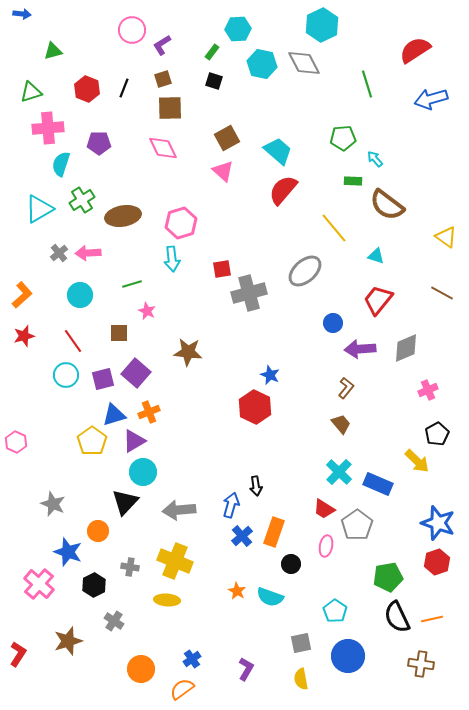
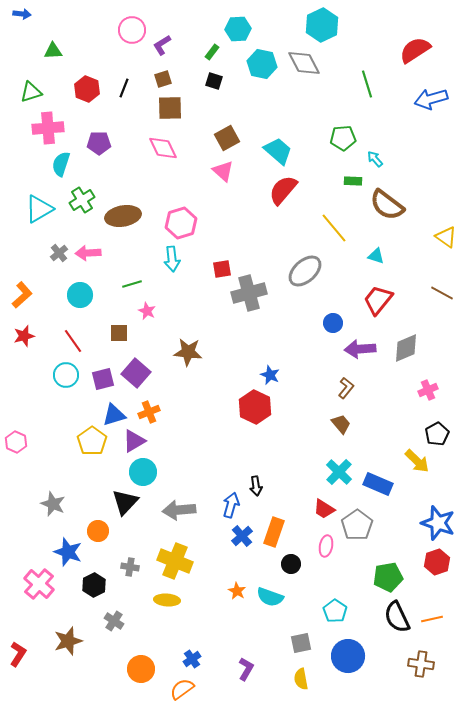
green triangle at (53, 51): rotated 12 degrees clockwise
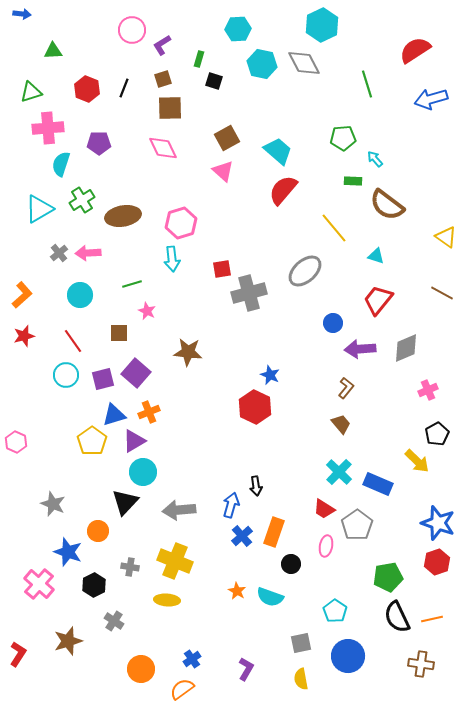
green rectangle at (212, 52): moved 13 px left, 7 px down; rotated 21 degrees counterclockwise
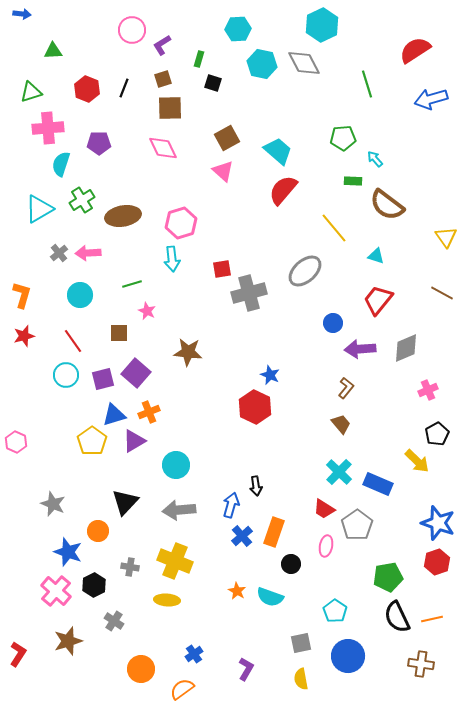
black square at (214, 81): moved 1 px left, 2 px down
yellow triangle at (446, 237): rotated 20 degrees clockwise
orange L-shape at (22, 295): rotated 32 degrees counterclockwise
cyan circle at (143, 472): moved 33 px right, 7 px up
pink cross at (39, 584): moved 17 px right, 7 px down
blue cross at (192, 659): moved 2 px right, 5 px up
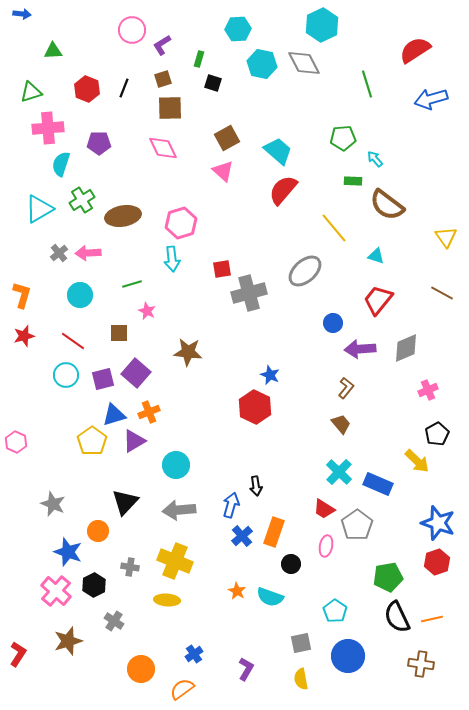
red line at (73, 341): rotated 20 degrees counterclockwise
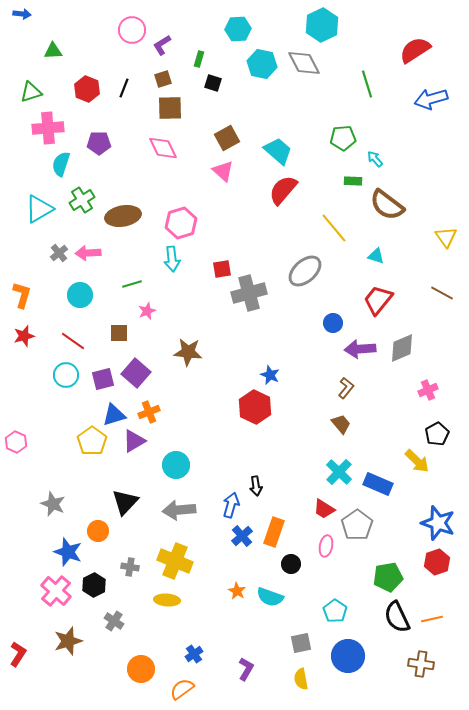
pink star at (147, 311): rotated 24 degrees clockwise
gray diamond at (406, 348): moved 4 px left
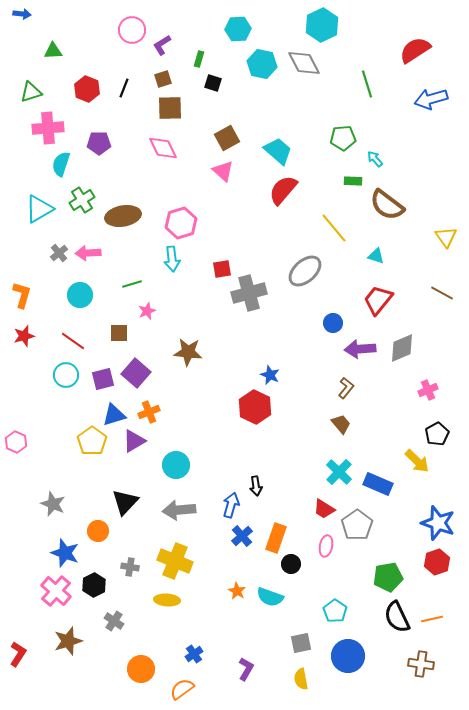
orange rectangle at (274, 532): moved 2 px right, 6 px down
blue star at (68, 552): moved 3 px left, 1 px down
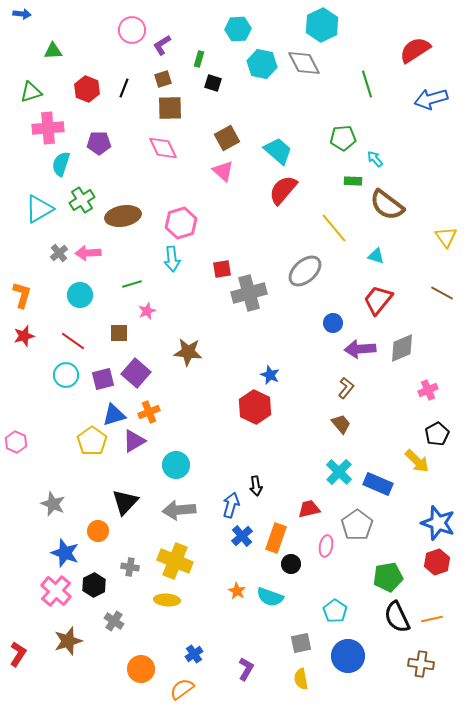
red trapezoid at (324, 509): moved 15 px left; rotated 135 degrees clockwise
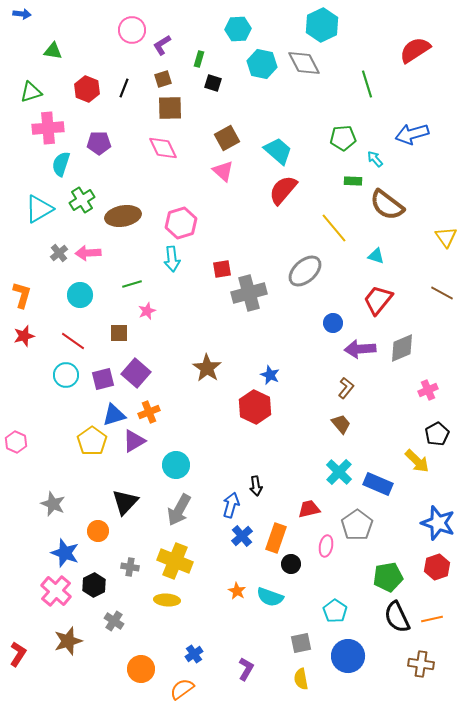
green triangle at (53, 51): rotated 12 degrees clockwise
blue arrow at (431, 99): moved 19 px left, 35 px down
brown star at (188, 352): moved 19 px right, 16 px down; rotated 28 degrees clockwise
gray arrow at (179, 510): rotated 56 degrees counterclockwise
red hexagon at (437, 562): moved 5 px down
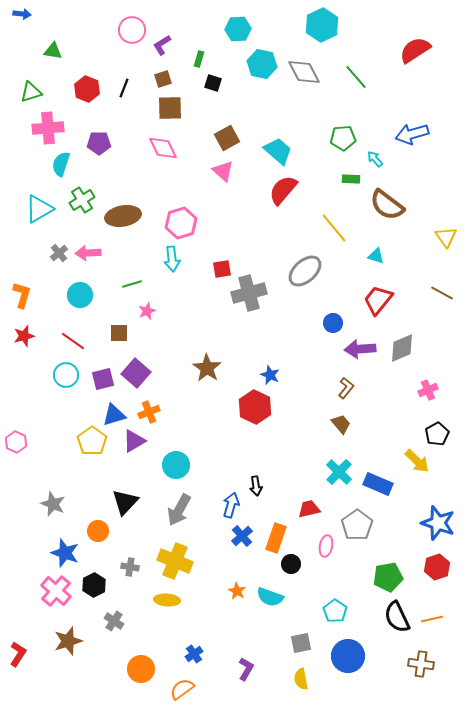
gray diamond at (304, 63): moved 9 px down
green line at (367, 84): moved 11 px left, 7 px up; rotated 24 degrees counterclockwise
green rectangle at (353, 181): moved 2 px left, 2 px up
